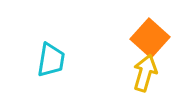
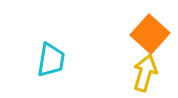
orange square: moved 4 px up
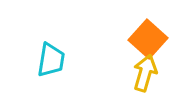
orange square: moved 2 px left, 5 px down
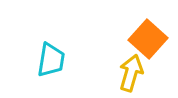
yellow arrow: moved 14 px left
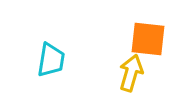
orange square: rotated 36 degrees counterclockwise
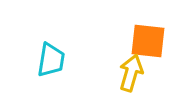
orange square: moved 2 px down
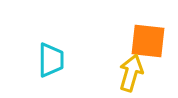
cyan trapezoid: rotated 9 degrees counterclockwise
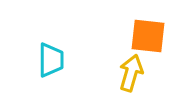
orange square: moved 5 px up
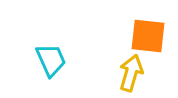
cyan trapezoid: rotated 24 degrees counterclockwise
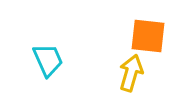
cyan trapezoid: moved 3 px left
